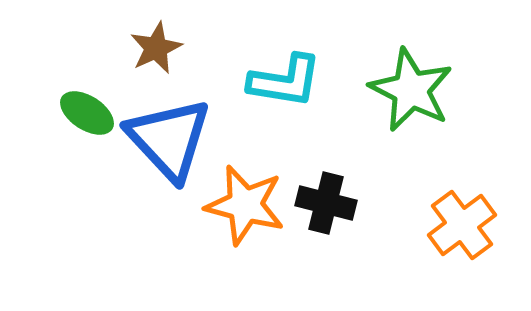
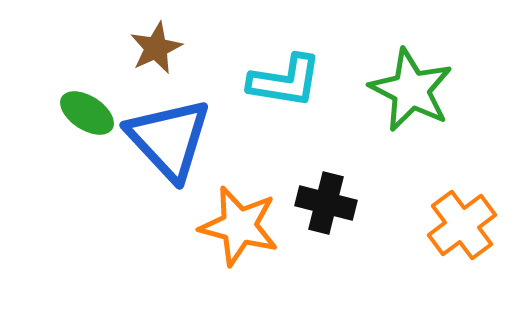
orange star: moved 6 px left, 21 px down
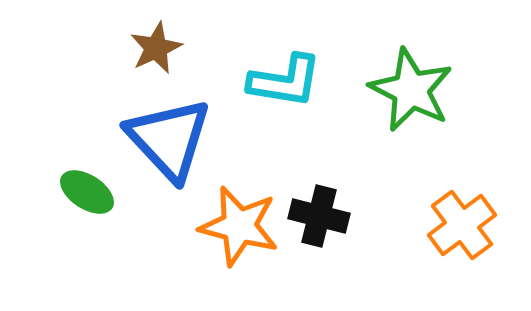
green ellipse: moved 79 px down
black cross: moved 7 px left, 13 px down
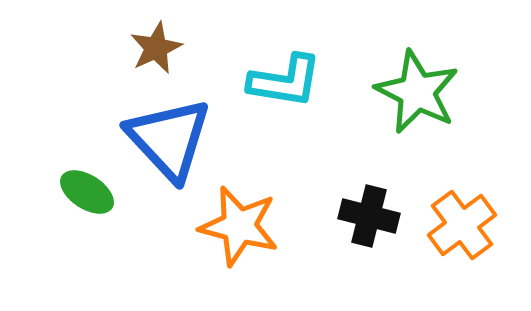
green star: moved 6 px right, 2 px down
black cross: moved 50 px right
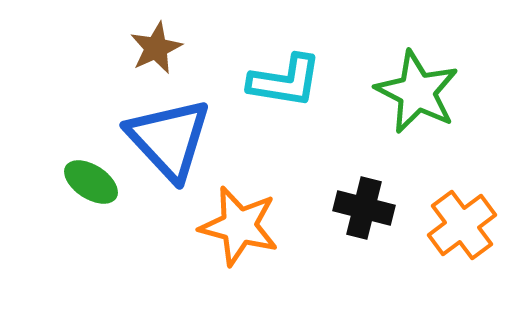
green ellipse: moved 4 px right, 10 px up
black cross: moved 5 px left, 8 px up
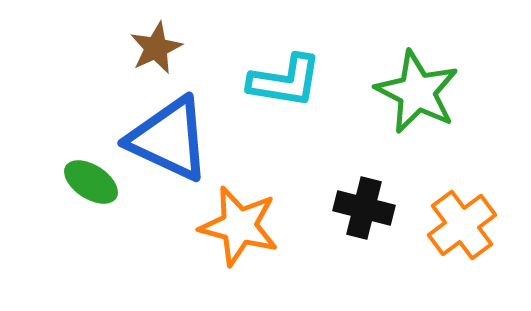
blue triangle: rotated 22 degrees counterclockwise
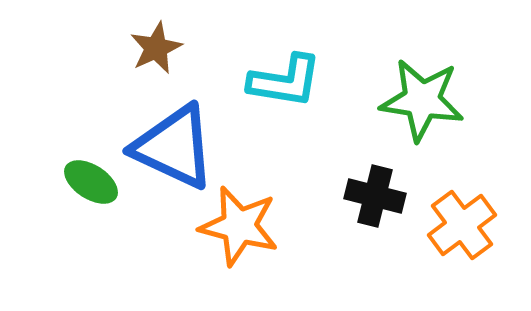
green star: moved 5 px right, 8 px down; rotated 18 degrees counterclockwise
blue triangle: moved 5 px right, 8 px down
black cross: moved 11 px right, 12 px up
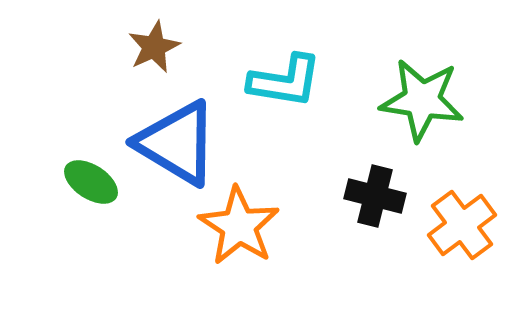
brown star: moved 2 px left, 1 px up
blue triangle: moved 3 px right, 4 px up; rotated 6 degrees clockwise
orange star: rotated 18 degrees clockwise
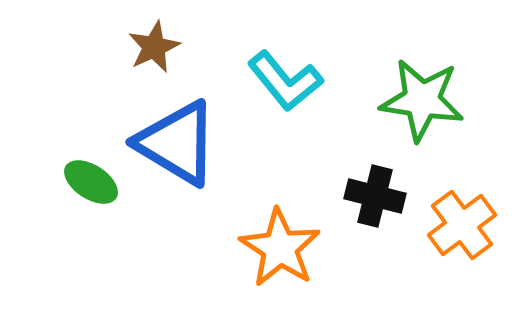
cyan L-shape: rotated 42 degrees clockwise
orange star: moved 41 px right, 22 px down
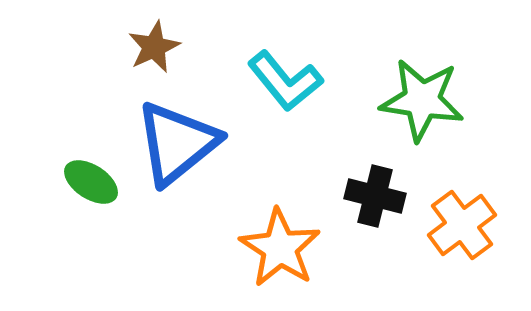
blue triangle: rotated 50 degrees clockwise
